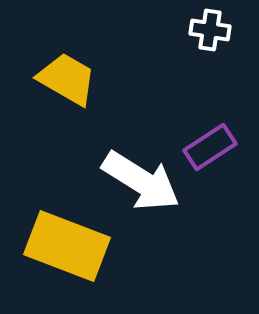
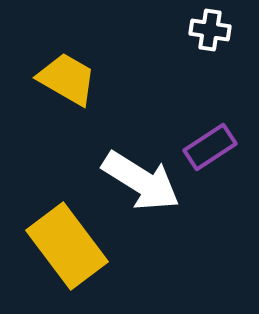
yellow rectangle: rotated 32 degrees clockwise
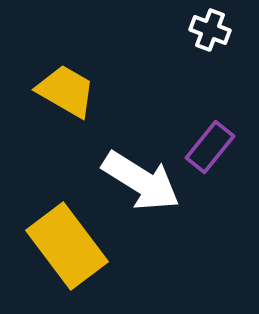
white cross: rotated 12 degrees clockwise
yellow trapezoid: moved 1 px left, 12 px down
purple rectangle: rotated 18 degrees counterclockwise
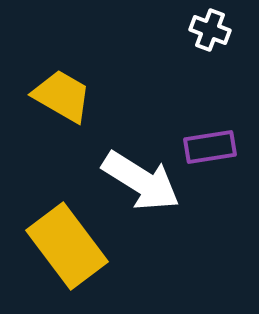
yellow trapezoid: moved 4 px left, 5 px down
purple rectangle: rotated 42 degrees clockwise
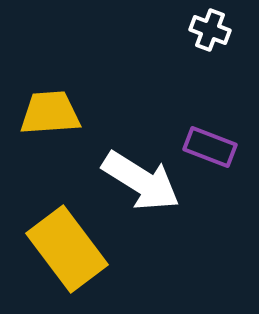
yellow trapezoid: moved 12 px left, 17 px down; rotated 34 degrees counterclockwise
purple rectangle: rotated 30 degrees clockwise
yellow rectangle: moved 3 px down
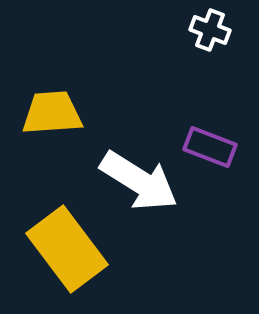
yellow trapezoid: moved 2 px right
white arrow: moved 2 px left
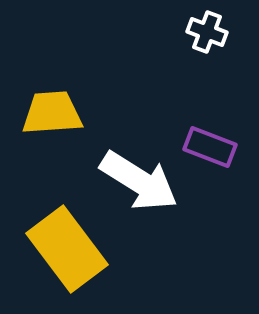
white cross: moved 3 px left, 2 px down
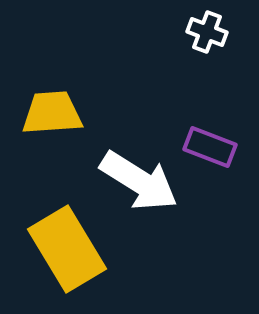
yellow rectangle: rotated 6 degrees clockwise
